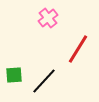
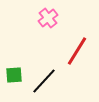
red line: moved 1 px left, 2 px down
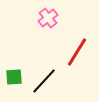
red line: moved 1 px down
green square: moved 2 px down
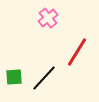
black line: moved 3 px up
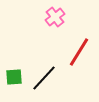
pink cross: moved 7 px right, 1 px up
red line: moved 2 px right
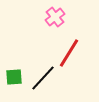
red line: moved 10 px left, 1 px down
black line: moved 1 px left
